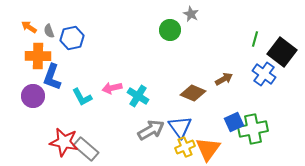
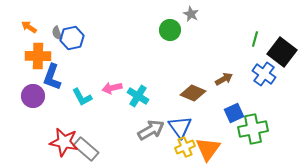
gray semicircle: moved 8 px right, 2 px down
blue square: moved 9 px up
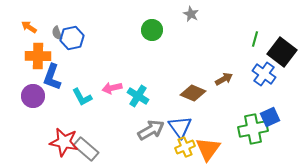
green circle: moved 18 px left
blue square: moved 36 px right, 4 px down
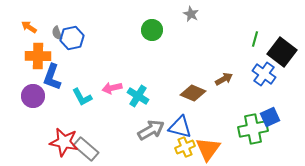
blue triangle: rotated 40 degrees counterclockwise
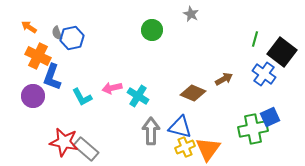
orange cross: rotated 25 degrees clockwise
gray arrow: moved 1 px down; rotated 60 degrees counterclockwise
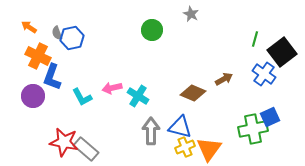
black square: rotated 16 degrees clockwise
orange triangle: moved 1 px right
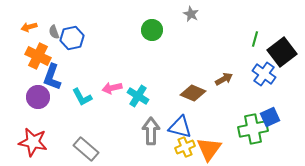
orange arrow: rotated 49 degrees counterclockwise
gray semicircle: moved 3 px left, 1 px up
purple circle: moved 5 px right, 1 px down
red star: moved 31 px left
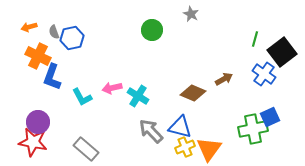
purple circle: moved 25 px down
gray arrow: rotated 44 degrees counterclockwise
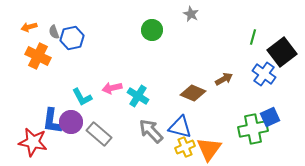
green line: moved 2 px left, 2 px up
blue L-shape: moved 44 px down; rotated 12 degrees counterclockwise
purple circle: moved 33 px right
gray rectangle: moved 13 px right, 15 px up
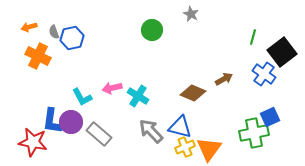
green cross: moved 1 px right, 4 px down
